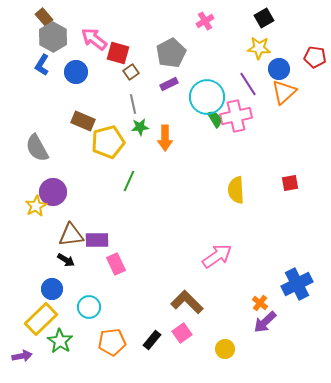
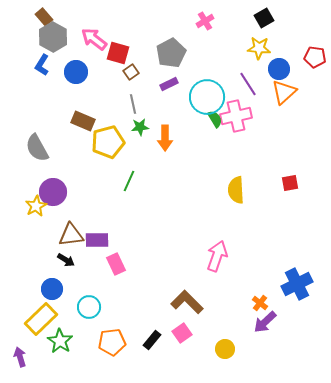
pink arrow at (217, 256): rotated 36 degrees counterclockwise
purple arrow at (22, 356): moved 2 px left, 1 px down; rotated 96 degrees counterclockwise
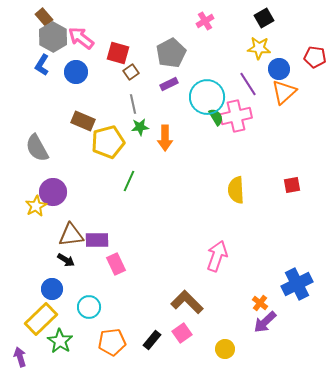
pink arrow at (94, 39): moved 13 px left, 1 px up
green semicircle at (215, 119): moved 1 px right, 2 px up
red square at (290, 183): moved 2 px right, 2 px down
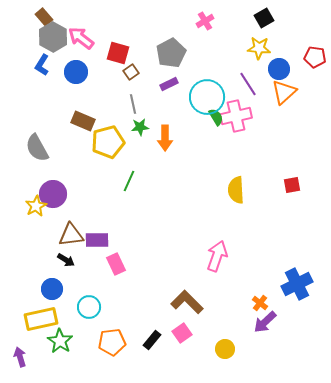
purple circle at (53, 192): moved 2 px down
yellow rectangle at (41, 319): rotated 32 degrees clockwise
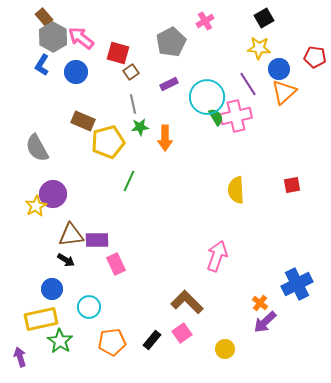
gray pentagon at (171, 53): moved 11 px up
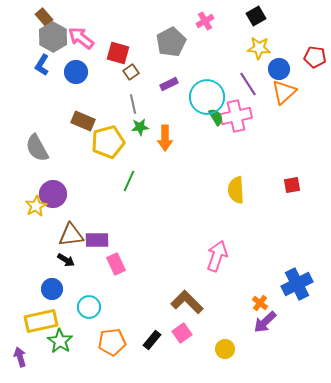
black square at (264, 18): moved 8 px left, 2 px up
yellow rectangle at (41, 319): moved 2 px down
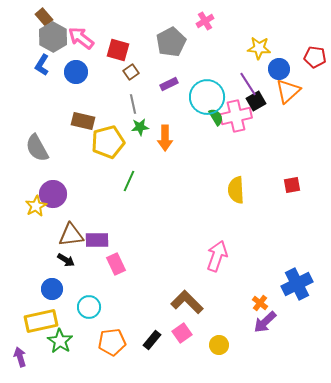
black square at (256, 16): moved 85 px down
red square at (118, 53): moved 3 px up
orange triangle at (284, 92): moved 4 px right, 1 px up
brown rectangle at (83, 121): rotated 10 degrees counterclockwise
yellow circle at (225, 349): moved 6 px left, 4 px up
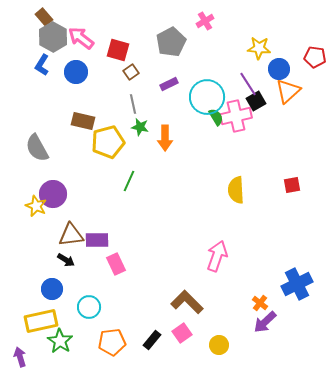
green star at (140, 127): rotated 18 degrees clockwise
yellow star at (36, 206): rotated 20 degrees counterclockwise
